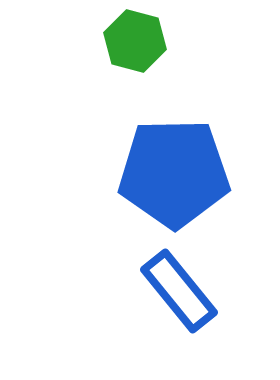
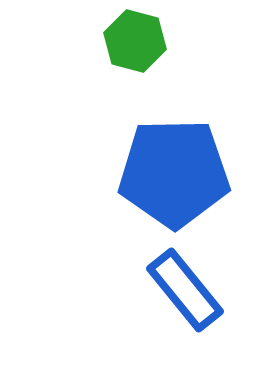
blue rectangle: moved 6 px right, 1 px up
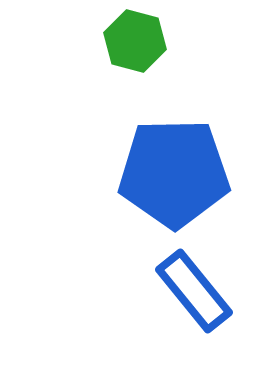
blue rectangle: moved 9 px right, 1 px down
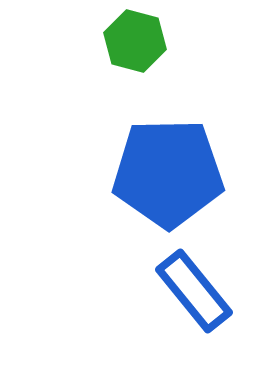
blue pentagon: moved 6 px left
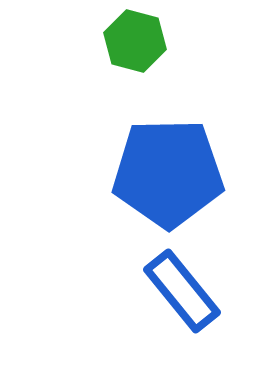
blue rectangle: moved 12 px left
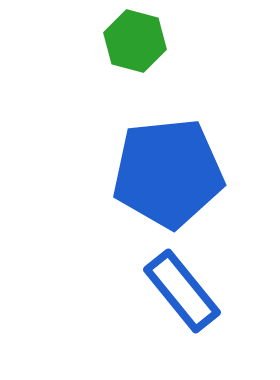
blue pentagon: rotated 5 degrees counterclockwise
